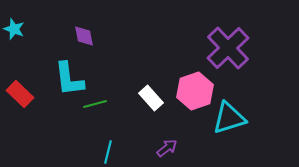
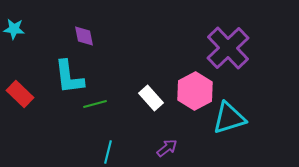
cyan star: rotated 15 degrees counterclockwise
cyan L-shape: moved 2 px up
pink hexagon: rotated 9 degrees counterclockwise
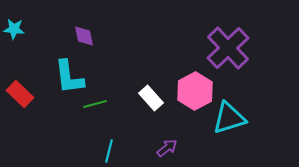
cyan line: moved 1 px right, 1 px up
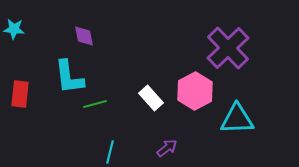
red rectangle: rotated 52 degrees clockwise
cyan triangle: moved 8 px right, 1 px down; rotated 15 degrees clockwise
cyan line: moved 1 px right, 1 px down
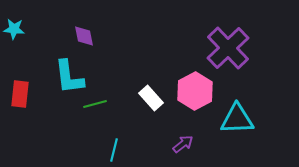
purple arrow: moved 16 px right, 4 px up
cyan line: moved 4 px right, 2 px up
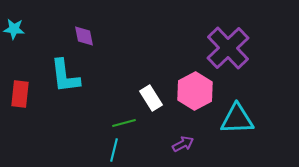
cyan L-shape: moved 4 px left, 1 px up
white rectangle: rotated 10 degrees clockwise
green line: moved 29 px right, 19 px down
purple arrow: rotated 10 degrees clockwise
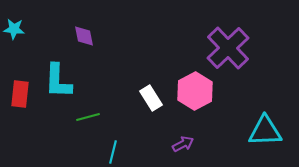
cyan L-shape: moved 7 px left, 5 px down; rotated 9 degrees clockwise
cyan triangle: moved 28 px right, 12 px down
green line: moved 36 px left, 6 px up
cyan line: moved 1 px left, 2 px down
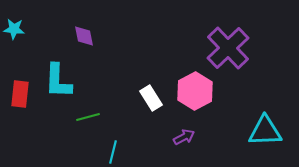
purple arrow: moved 1 px right, 7 px up
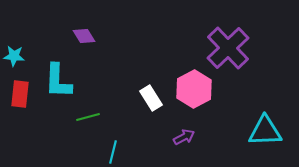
cyan star: moved 27 px down
purple diamond: rotated 20 degrees counterclockwise
pink hexagon: moved 1 px left, 2 px up
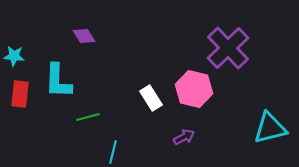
pink hexagon: rotated 18 degrees counterclockwise
cyan triangle: moved 5 px right, 3 px up; rotated 12 degrees counterclockwise
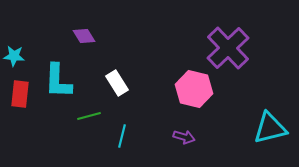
white rectangle: moved 34 px left, 15 px up
green line: moved 1 px right, 1 px up
purple arrow: rotated 45 degrees clockwise
cyan line: moved 9 px right, 16 px up
